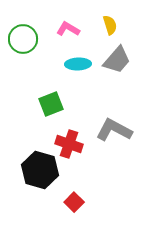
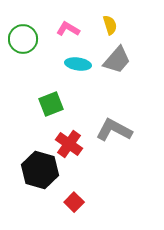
cyan ellipse: rotated 10 degrees clockwise
red cross: rotated 16 degrees clockwise
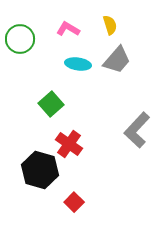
green circle: moved 3 px left
green square: rotated 20 degrees counterclockwise
gray L-shape: moved 23 px right; rotated 75 degrees counterclockwise
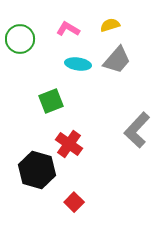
yellow semicircle: rotated 90 degrees counterclockwise
green square: moved 3 px up; rotated 20 degrees clockwise
black hexagon: moved 3 px left
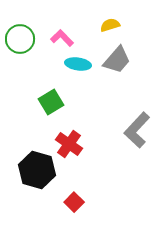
pink L-shape: moved 6 px left, 9 px down; rotated 15 degrees clockwise
green square: moved 1 px down; rotated 10 degrees counterclockwise
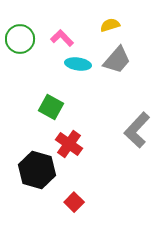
green square: moved 5 px down; rotated 30 degrees counterclockwise
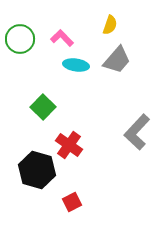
yellow semicircle: rotated 126 degrees clockwise
cyan ellipse: moved 2 px left, 1 px down
green square: moved 8 px left; rotated 15 degrees clockwise
gray L-shape: moved 2 px down
red cross: moved 1 px down
red square: moved 2 px left; rotated 18 degrees clockwise
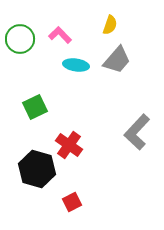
pink L-shape: moved 2 px left, 3 px up
green square: moved 8 px left; rotated 20 degrees clockwise
black hexagon: moved 1 px up
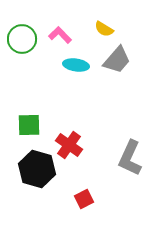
yellow semicircle: moved 6 px left, 4 px down; rotated 102 degrees clockwise
green circle: moved 2 px right
green square: moved 6 px left, 18 px down; rotated 25 degrees clockwise
gray L-shape: moved 7 px left, 26 px down; rotated 18 degrees counterclockwise
red square: moved 12 px right, 3 px up
